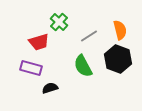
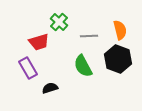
gray line: rotated 30 degrees clockwise
purple rectangle: moved 3 px left; rotated 45 degrees clockwise
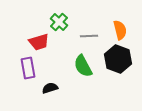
purple rectangle: rotated 20 degrees clockwise
